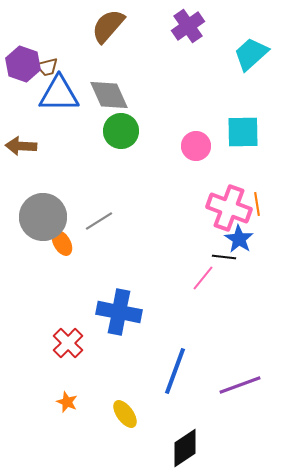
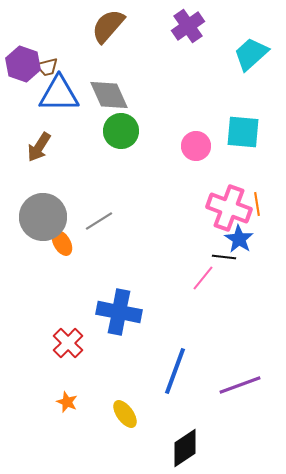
cyan square: rotated 6 degrees clockwise
brown arrow: moved 18 px right, 1 px down; rotated 60 degrees counterclockwise
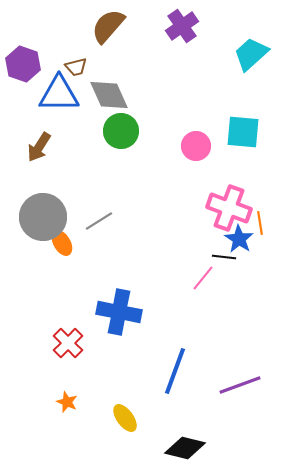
purple cross: moved 6 px left
brown trapezoid: moved 29 px right
orange line: moved 3 px right, 19 px down
yellow ellipse: moved 4 px down
black diamond: rotated 48 degrees clockwise
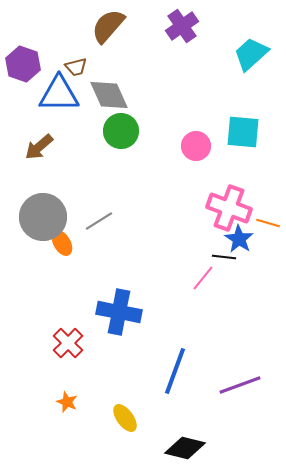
brown arrow: rotated 16 degrees clockwise
orange line: moved 8 px right; rotated 65 degrees counterclockwise
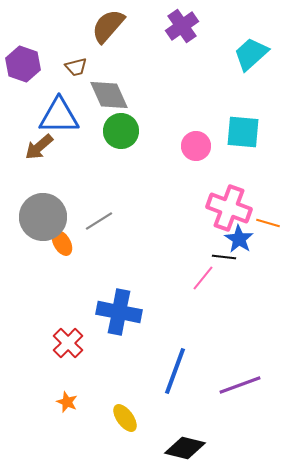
blue triangle: moved 22 px down
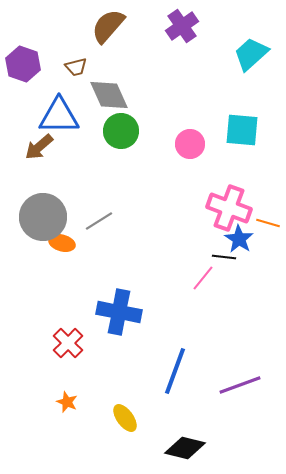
cyan square: moved 1 px left, 2 px up
pink circle: moved 6 px left, 2 px up
orange ellipse: rotated 45 degrees counterclockwise
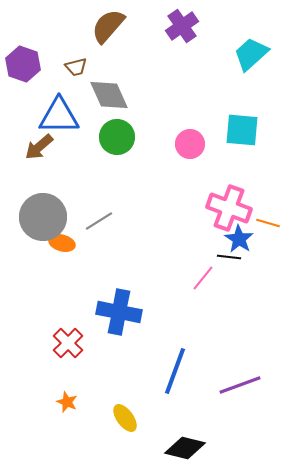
green circle: moved 4 px left, 6 px down
black line: moved 5 px right
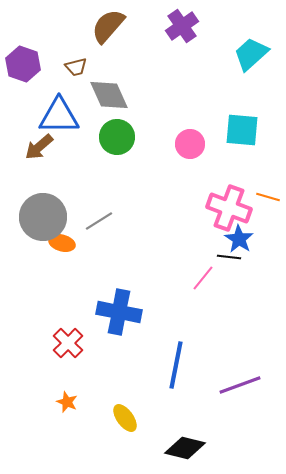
orange line: moved 26 px up
blue line: moved 1 px right, 6 px up; rotated 9 degrees counterclockwise
